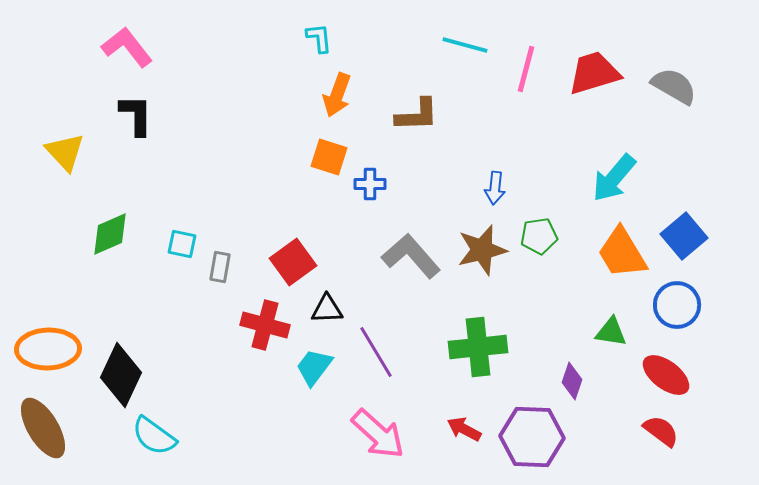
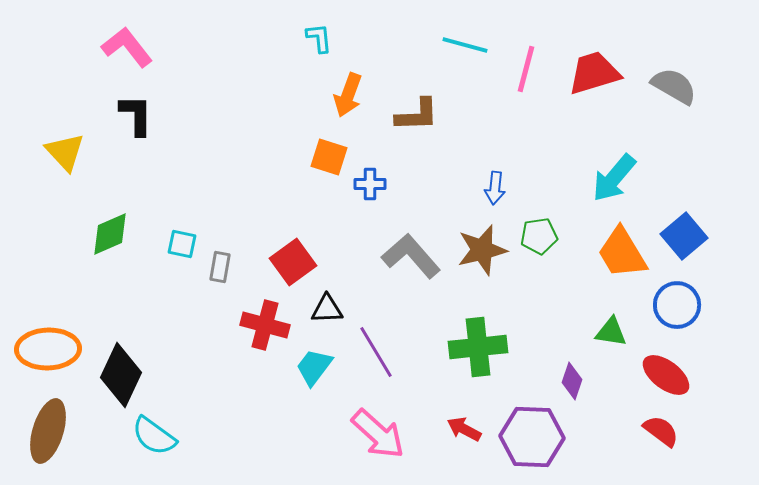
orange arrow: moved 11 px right
brown ellipse: moved 5 px right, 3 px down; rotated 48 degrees clockwise
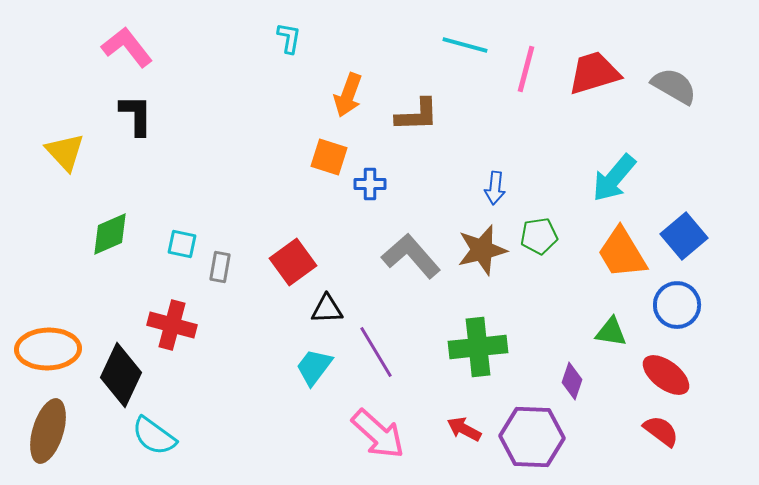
cyan L-shape: moved 30 px left; rotated 16 degrees clockwise
red cross: moved 93 px left
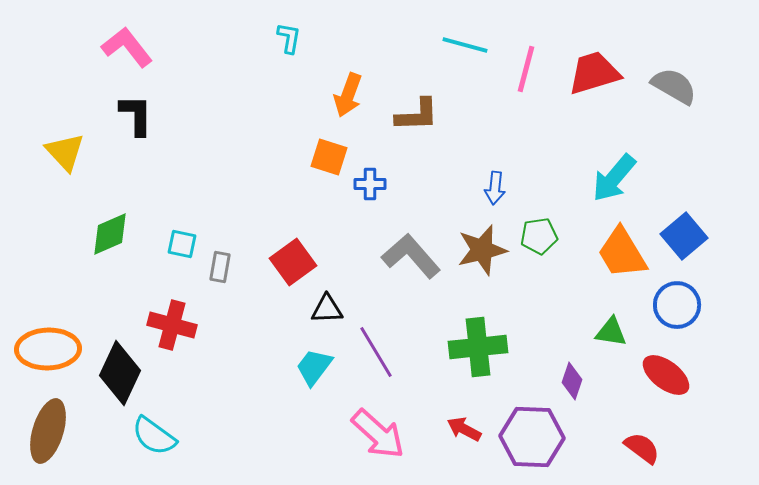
black diamond: moved 1 px left, 2 px up
red semicircle: moved 19 px left, 17 px down
